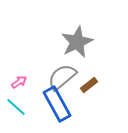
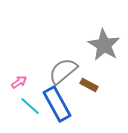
gray star: moved 27 px right, 3 px down; rotated 16 degrees counterclockwise
gray semicircle: moved 1 px right, 6 px up
brown rectangle: rotated 66 degrees clockwise
cyan line: moved 14 px right, 1 px up
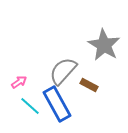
gray semicircle: rotated 8 degrees counterclockwise
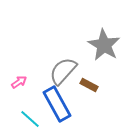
cyan line: moved 13 px down
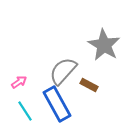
cyan line: moved 5 px left, 8 px up; rotated 15 degrees clockwise
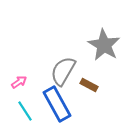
gray semicircle: rotated 12 degrees counterclockwise
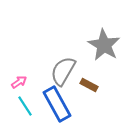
cyan line: moved 5 px up
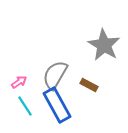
gray semicircle: moved 8 px left, 4 px down
blue rectangle: moved 1 px down
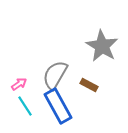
gray star: moved 2 px left, 1 px down
pink arrow: moved 2 px down
blue rectangle: moved 1 px right, 1 px down
